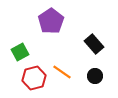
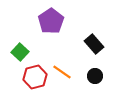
green square: rotated 18 degrees counterclockwise
red hexagon: moved 1 px right, 1 px up
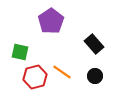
green square: rotated 30 degrees counterclockwise
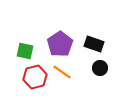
purple pentagon: moved 9 px right, 23 px down
black rectangle: rotated 30 degrees counterclockwise
green square: moved 5 px right, 1 px up
black circle: moved 5 px right, 8 px up
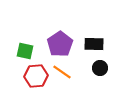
black rectangle: rotated 18 degrees counterclockwise
red hexagon: moved 1 px right, 1 px up; rotated 10 degrees clockwise
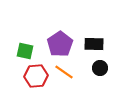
orange line: moved 2 px right
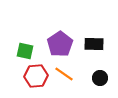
black circle: moved 10 px down
orange line: moved 2 px down
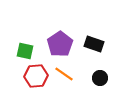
black rectangle: rotated 18 degrees clockwise
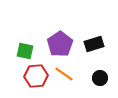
black rectangle: rotated 36 degrees counterclockwise
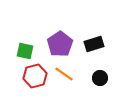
red hexagon: moved 1 px left; rotated 10 degrees counterclockwise
